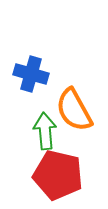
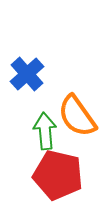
blue cross: moved 4 px left; rotated 32 degrees clockwise
orange semicircle: moved 3 px right, 6 px down; rotated 6 degrees counterclockwise
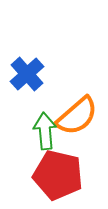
orange semicircle: rotated 96 degrees counterclockwise
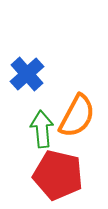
orange semicircle: rotated 21 degrees counterclockwise
green arrow: moved 3 px left, 2 px up
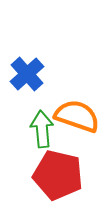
orange semicircle: rotated 99 degrees counterclockwise
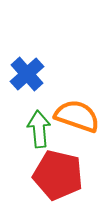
green arrow: moved 3 px left
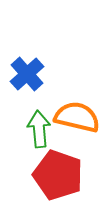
orange semicircle: moved 1 px down; rotated 6 degrees counterclockwise
red pentagon: rotated 6 degrees clockwise
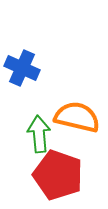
blue cross: moved 5 px left, 6 px up; rotated 24 degrees counterclockwise
green arrow: moved 5 px down
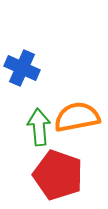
orange semicircle: rotated 24 degrees counterclockwise
green arrow: moved 7 px up
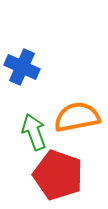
blue cross: moved 1 px up
green arrow: moved 5 px left, 5 px down; rotated 15 degrees counterclockwise
